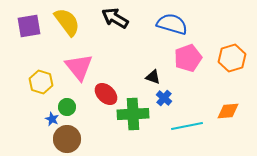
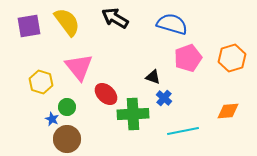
cyan line: moved 4 px left, 5 px down
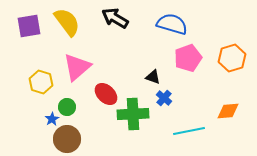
pink triangle: moved 2 px left; rotated 28 degrees clockwise
blue star: rotated 16 degrees clockwise
cyan line: moved 6 px right
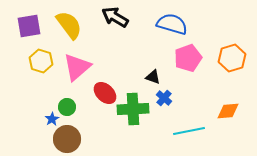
black arrow: moved 1 px up
yellow semicircle: moved 2 px right, 3 px down
yellow hexagon: moved 21 px up
red ellipse: moved 1 px left, 1 px up
green cross: moved 5 px up
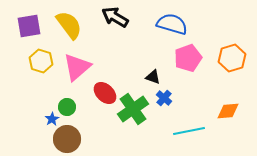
green cross: rotated 32 degrees counterclockwise
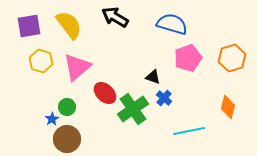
orange diamond: moved 4 px up; rotated 70 degrees counterclockwise
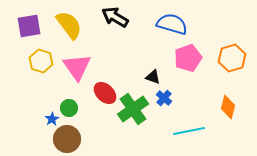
pink triangle: rotated 24 degrees counterclockwise
green circle: moved 2 px right, 1 px down
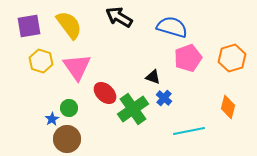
black arrow: moved 4 px right
blue semicircle: moved 3 px down
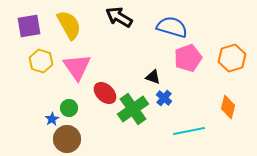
yellow semicircle: rotated 8 degrees clockwise
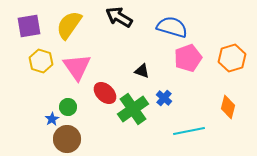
yellow semicircle: rotated 116 degrees counterclockwise
black triangle: moved 11 px left, 6 px up
green circle: moved 1 px left, 1 px up
